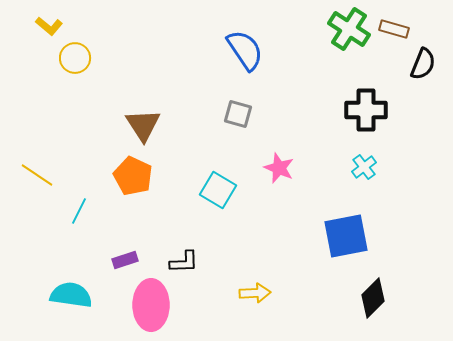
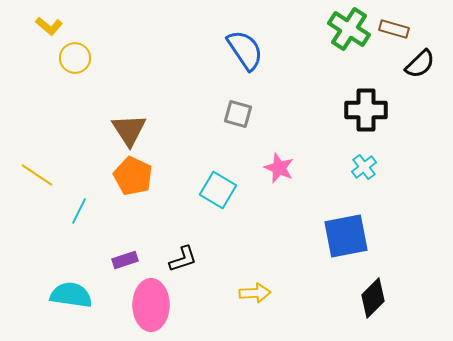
black semicircle: moved 3 px left; rotated 24 degrees clockwise
brown triangle: moved 14 px left, 5 px down
black L-shape: moved 1 px left, 3 px up; rotated 16 degrees counterclockwise
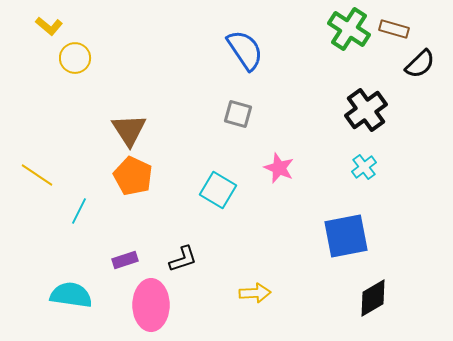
black cross: rotated 36 degrees counterclockwise
black diamond: rotated 15 degrees clockwise
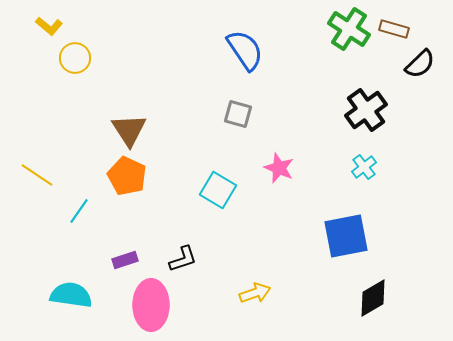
orange pentagon: moved 6 px left
cyan line: rotated 8 degrees clockwise
yellow arrow: rotated 16 degrees counterclockwise
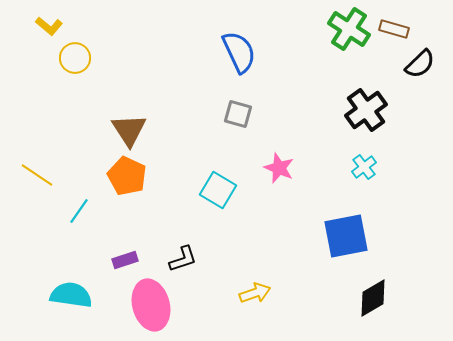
blue semicircle: moved 6 px left, 2 px down; rotated 9 degrees clockwise
pink ellipse: rotated 15 degrees counterclockwise
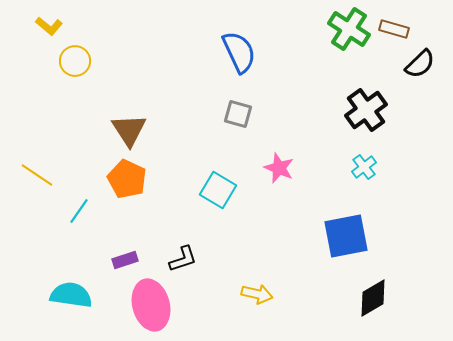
yellow circle: moved 3 px down
orange pentagon: moved 3 px down
yellow arrow: moved 2 px right, 1 px down; rotated 32 degrees clockwise
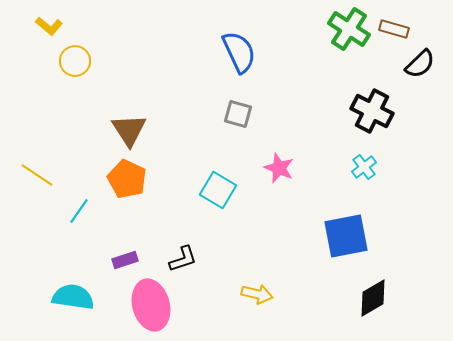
black cross: moved 6 px right, 1 px down; rotated 27 degrees counterclockwise
cyan semicircle: moved 2 px right, 2 px down
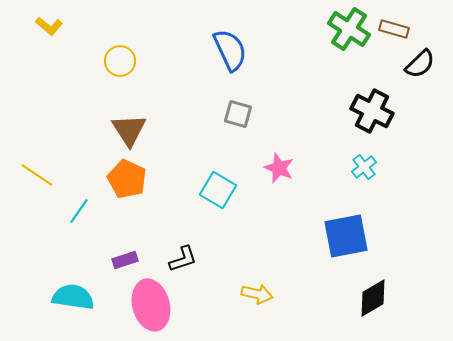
blue semicircle: moved 9 px left, 2 px up
yellow circle: moved 45 px right
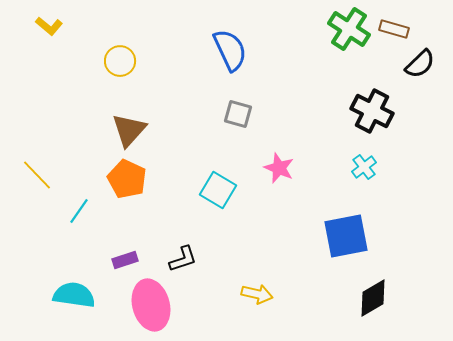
brown triangle: rotated 15 degrees clockwise
yellow line: rotated 12 degrees clockwise
cyan semicircle: moved 1 px right, 2 px up
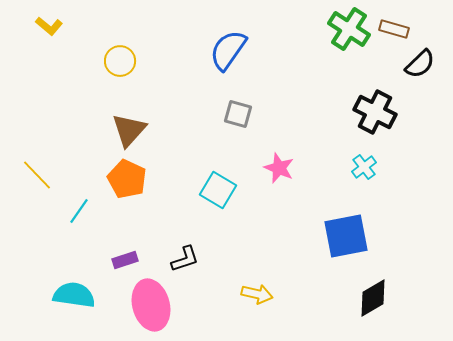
blue semicircle: moved 2 px left; rotated 120 degrees counterclockwise
black cross: moved 3 px right, 1 px down
black L-shape: moved 2 px right
